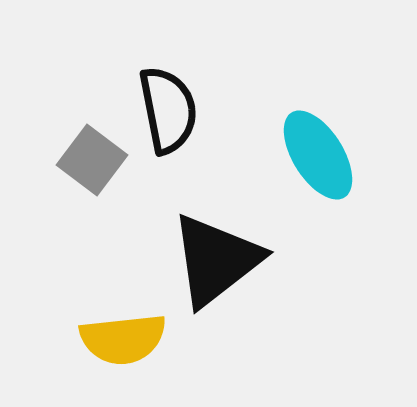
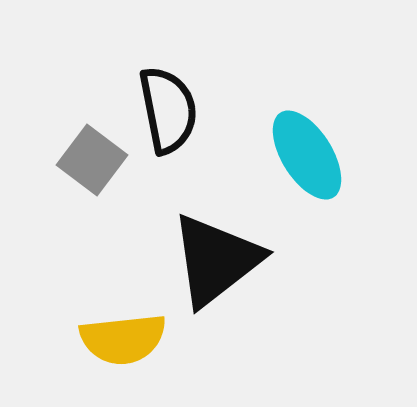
cyan ellipse: moved 11 px left
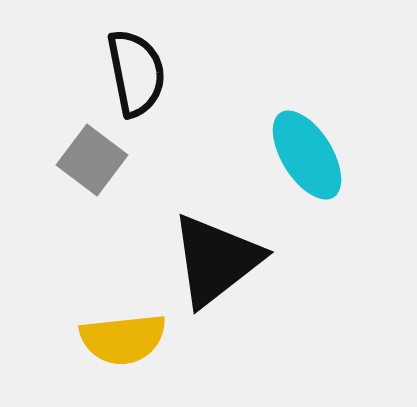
black semicircle: moved 32 px left, 37 px up
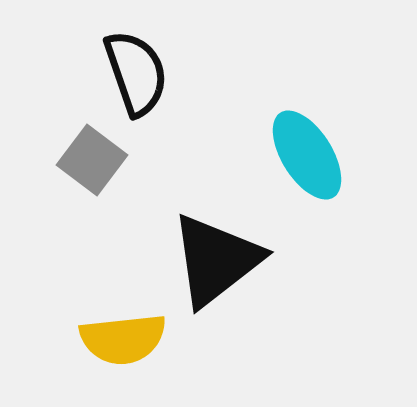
black semicircle: rotated 8 degrees counterclockwise
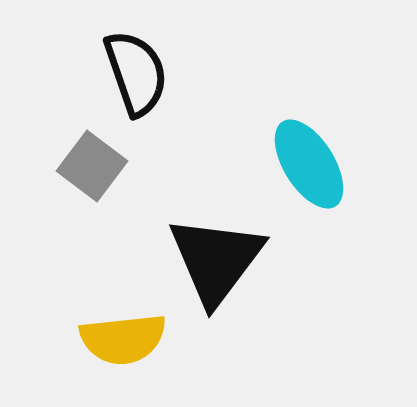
cyan ellipse: moved 2 px right, 9 px down
gray square: moved 6 px down
black triangle: rotated 15 degrees counterclockwise
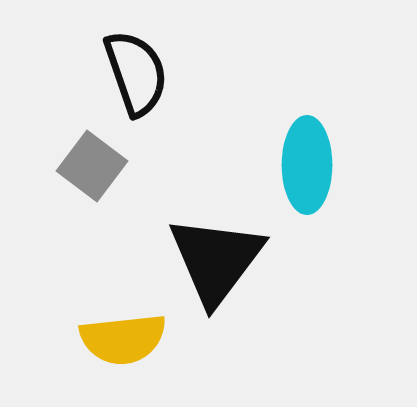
cyan ellipse: moved 2 px left, 1 px down; rotated 32 degrees clockwise
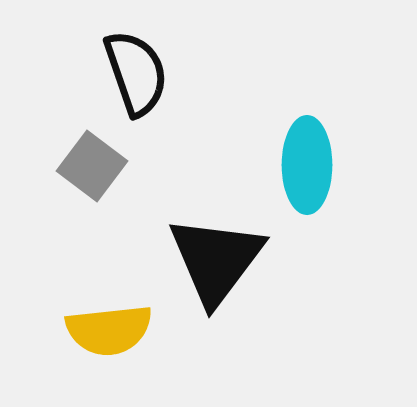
yellow semicircle: moved 14 px left, 9 px up
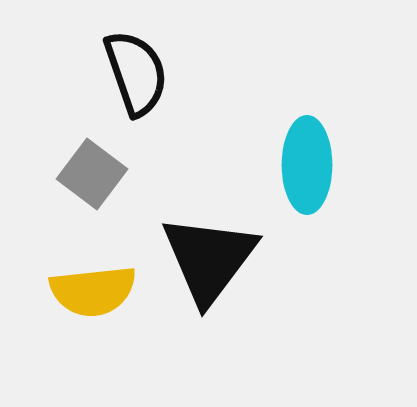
gray square: moved 8 px down
black triangle: moved 7 px left, 1 px up
yellow semicircle: moved 16 px left, 39 px up
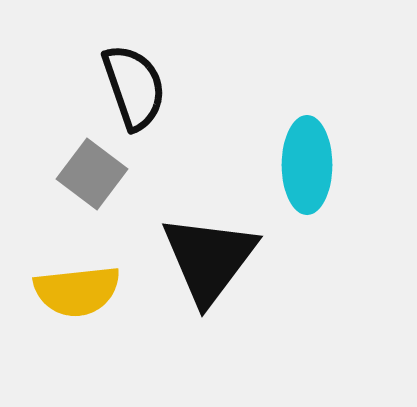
black semicircle: moved 2 px left, 14 px down
yellow semicircle: moved 16 px left
